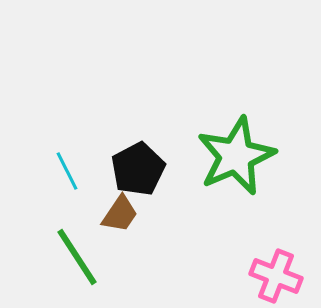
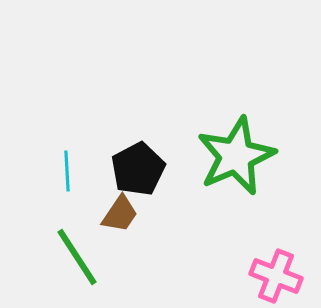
cyan line: rotated 24 degrees clockwise
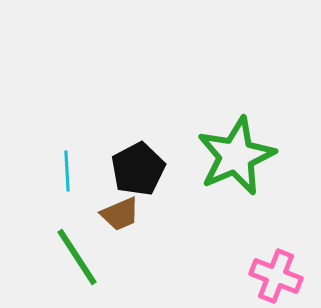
brown trapezoid: rotated 33 degrees clockwise
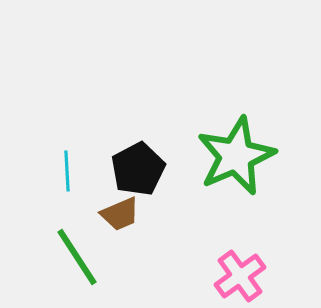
pink cross: moved 36 px left; rotated 33 degrees clockwise
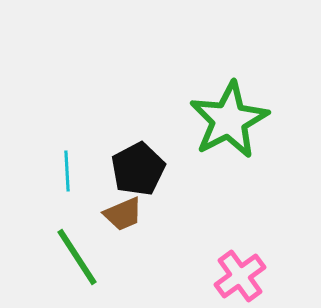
green star: moved 7 px left, 36 px up; rotated 4 degrees counterclockwise
brown trapezoid: moved 3 px right
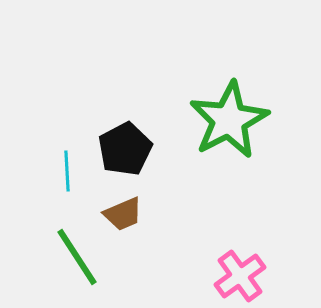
black pentagon: moved 13 px left, 20 px up
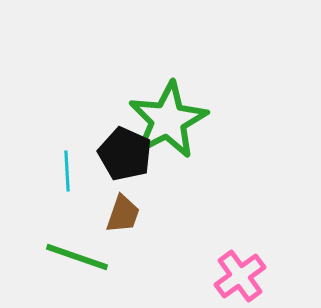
green star: moved 61 px left
black pentagon: moved 5 px down; rotated 20 degrees counterclockwise
brown trapezoid: rotated 48 degrees counterclockwise
green line: rotated 38 degrees counterclockwise
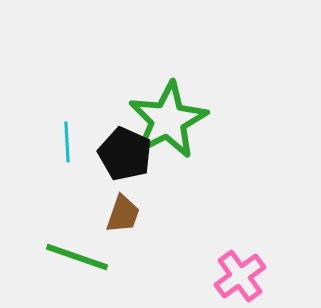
cyan line: moved 29 px up
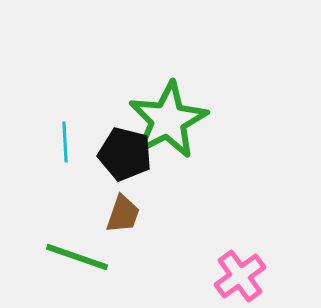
cyan line: moved 2 px left
black pentagon: rotated 10 degrees counterclockwise
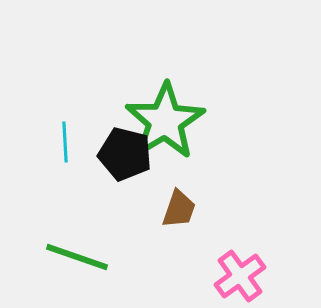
green star: moved 3 px left, 1 px down; rotated 4 degrees counterclockwise
brown trapezoid: moved 56 px right, 5 px up
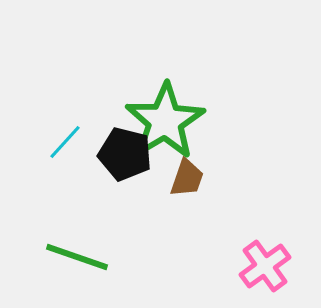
cyan line: rotated 45 degrees clockwise
brown trapezoid: moved 8 px right, 31 px up
pink cross: moved 25 px right, 10 px up
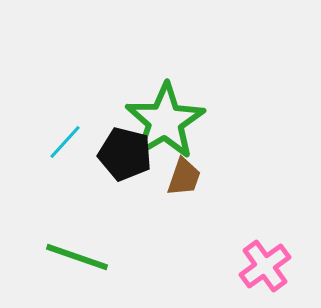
brown trapezoid: moved 3 px left, 1 px up
